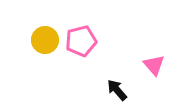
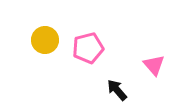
pink pentagon: moved 7 px right, 7 px down
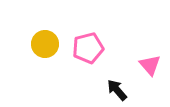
yellow circle: moved 4 px down
pink triangle: moved 4 px left
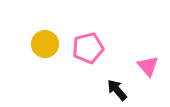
pink triangle: moved 2 px left, 1 px down
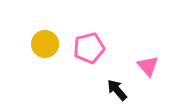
pink pentagon: moved 1 px right
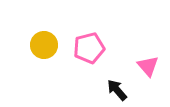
yellow circle: moved 1 px left, 1 px down
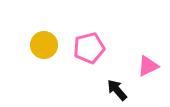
pink triangle: rotated 45 degrees clockwise
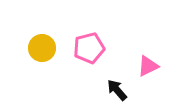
yellow circle: moved 2 px left, 3 px down
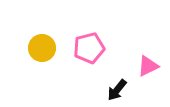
black arrow: rotated 100 degrees counterclockwise
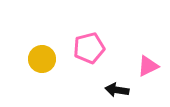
yellow circle: moved 11 px down
black arrow: rotated 60 degrees clockwise
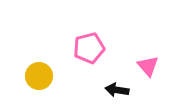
yellow circle: moved 3 px left, 17 px down
pink triangle: rotated 45 degrees counterclockwise
